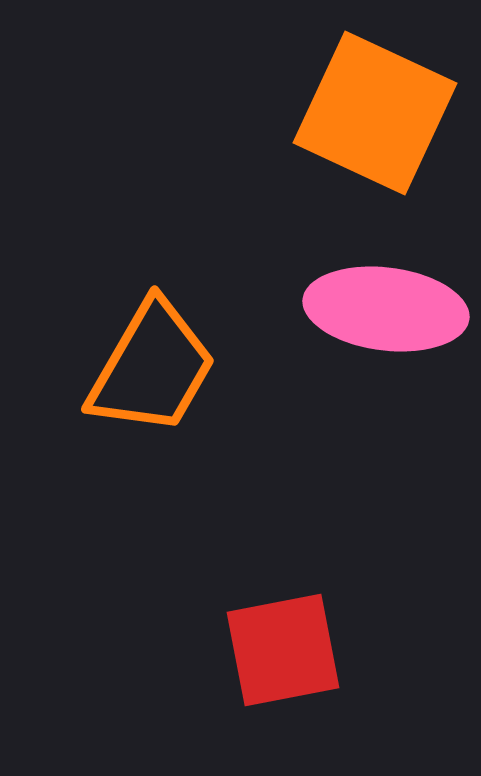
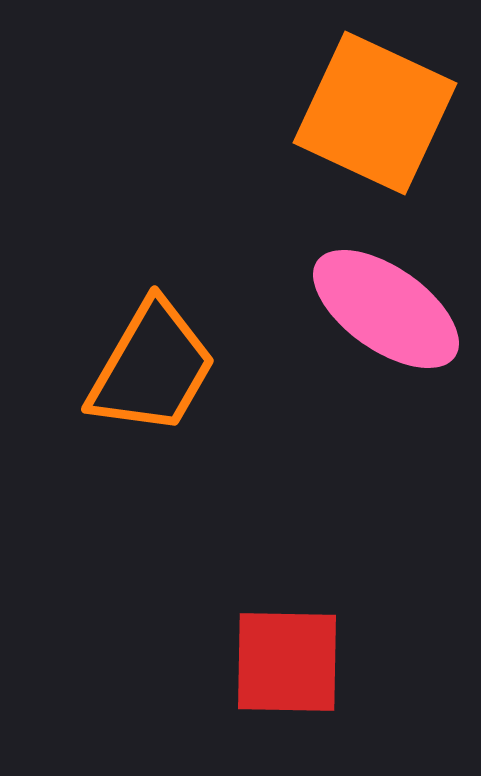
pink ellipse: rotated 28 degrees clockwise
red square: moved 4 px right, 12 px down; rotated 12 degrees clockwise
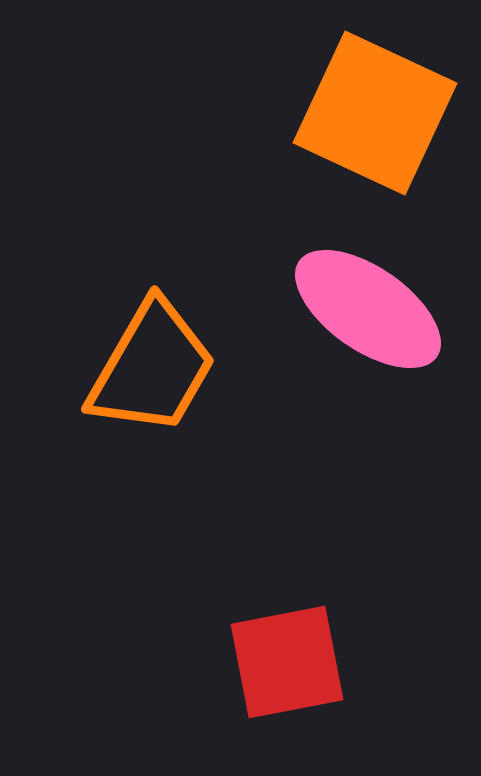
pink ellipse: moved 18 px left
red square: rotated 12 degrees counterclockwise
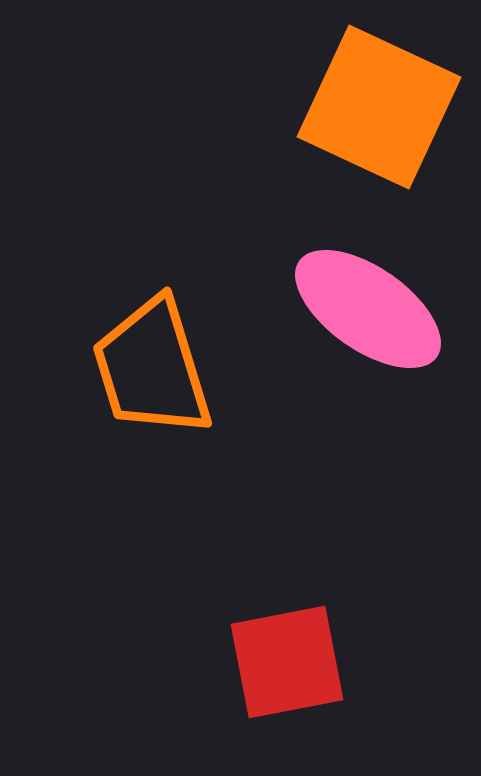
orange square: moved 4 px right, 6 px up
orange trapezoid: rotated 133 degrees clockwise
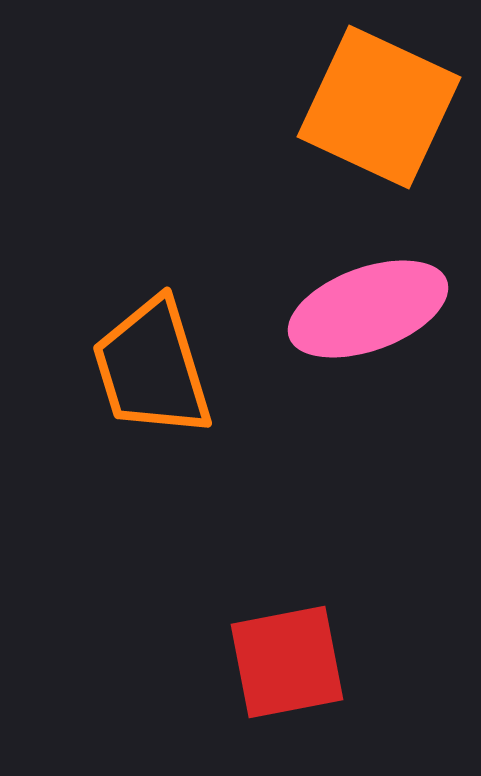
pink ellipse: rotated 55 degrees counterclockwise
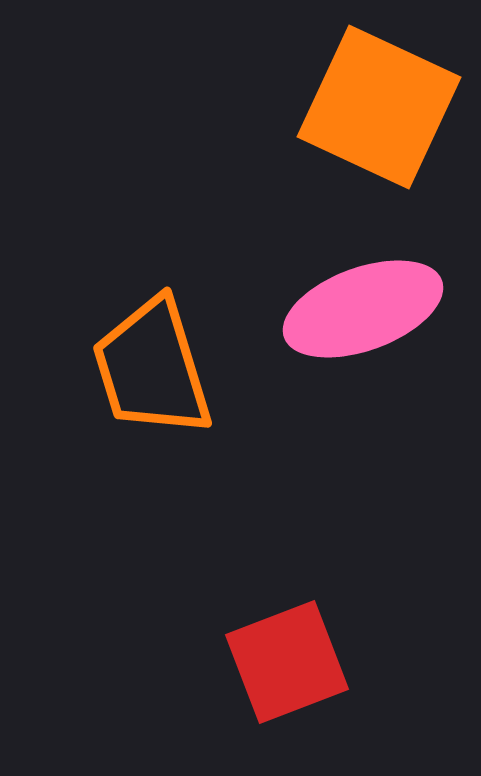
pink ellipse: moved 5 px left
red square: rotated 10 degrees counterclockwise
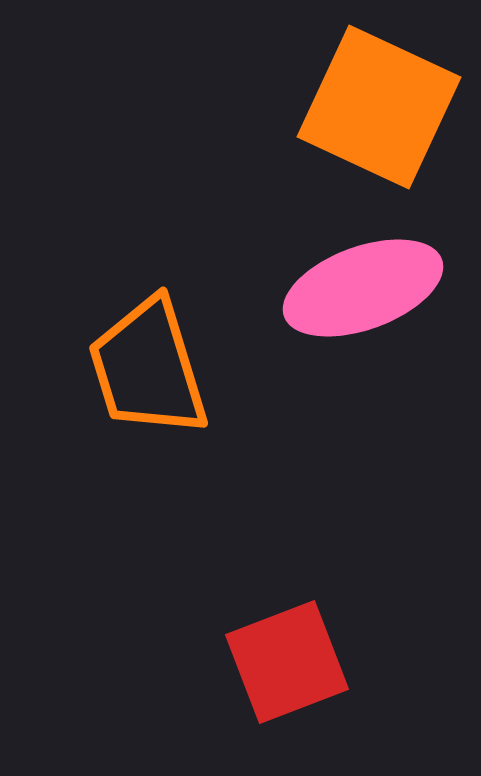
pink ellipse: moved 21 px up
orange trapezoid: moved 4 px left
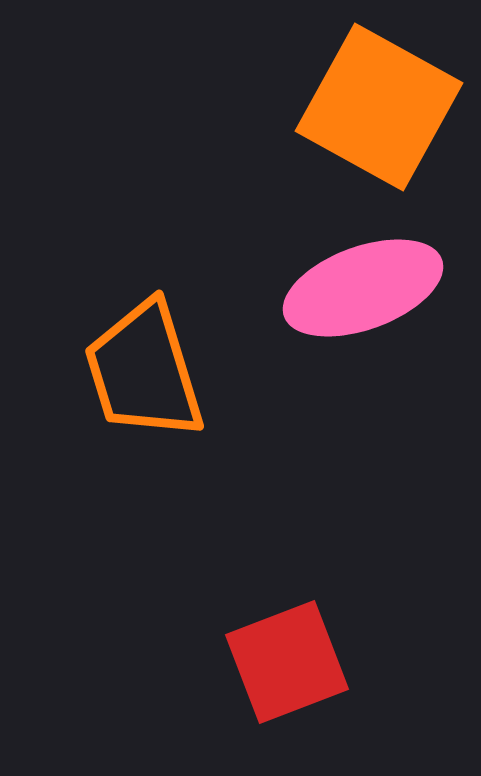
orange square: rotated 4 degrees clockwise
orange trapezoid: moved 4 px left, 3 px down
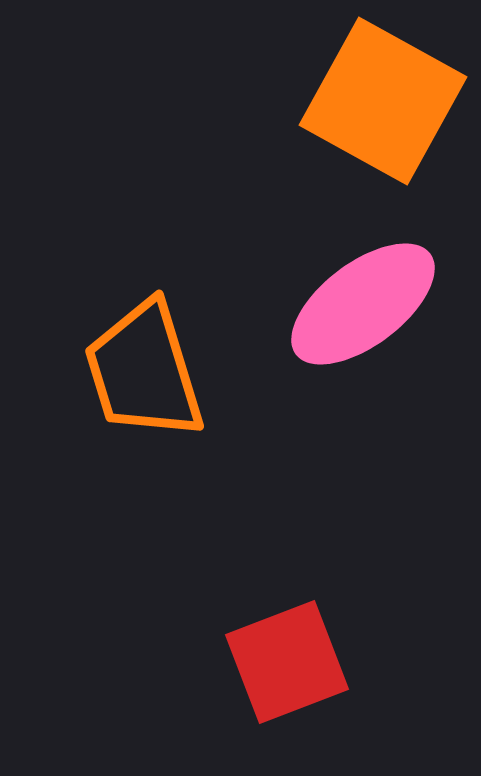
orange square: moved 4 px right, 6 px up
pink ellipse: moved 16 px down; rotated 17 degrees counterclockwise
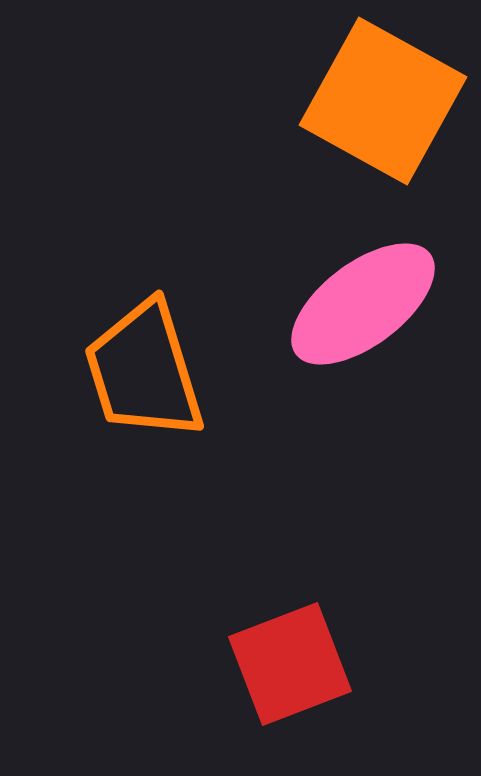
red square: moved 3 px right, 2 px down
